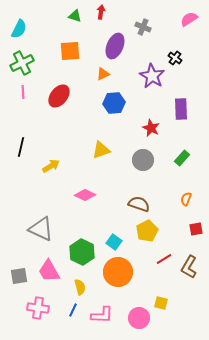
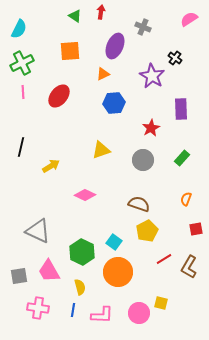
green triangle: rotated 16 degrees clockwise
red star: rotated 18 degrees clockwise
gray triangle: moved 3 px left, 2 px down
blue line: rotated 16 degrees counterclockwise
pink circle: moved 5 px up
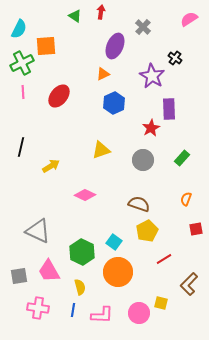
gray cross: rotated 21 degrees clockwise
orange square: moved 24 px left, 5 px up
blue hexagon: rotated 20 degrees counterclockwise
purple rectangle: moved 12 px left
brown L-shape: moved 17 px down; rotated 15 degrees clockwise
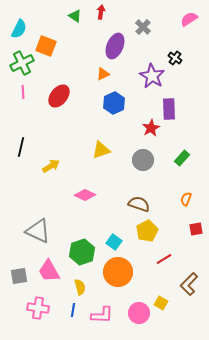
orange square: rotated 25 degrees clockwise
green hexagon: rotated 15 degrees clockwise
yellow square: rotated 16 degrees clockwise
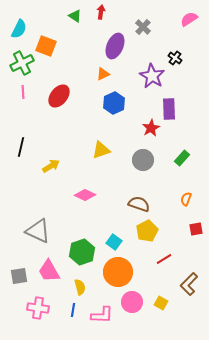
pink circle: moved 7 px left, 11 px up
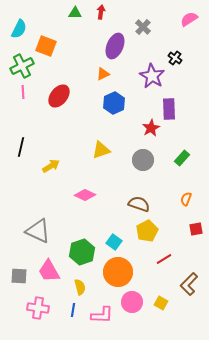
green triangle: moved 3 px up; rotated 32 degrees counterclockwise
green cross: moved 3 px down
gray square: rotated 12 degrees clockwise
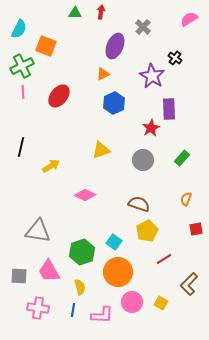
gray triangle: rotated 16 degrees counterclockwise
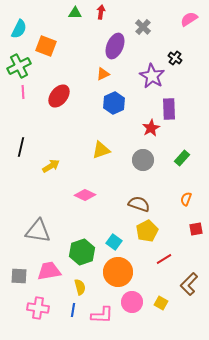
green cross: moved 3 px left
pink trapezoid: rotated 110 degrees clockwise
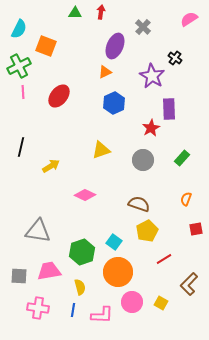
orange triangle: moved 2 px right, 2 px up
